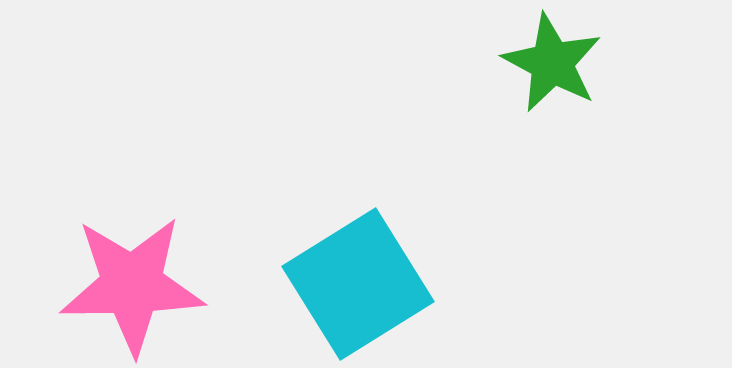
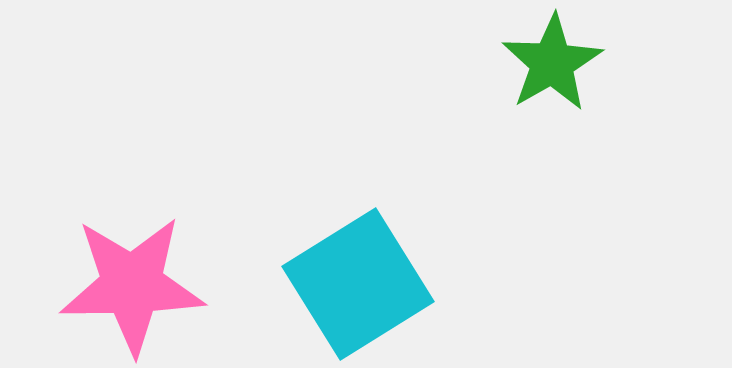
green star: rotated 14 degrees clockwise
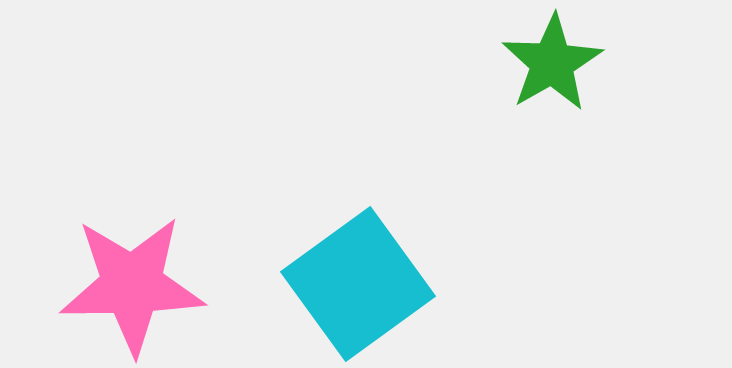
cyan square: rotated 4 degrees counterclockwise
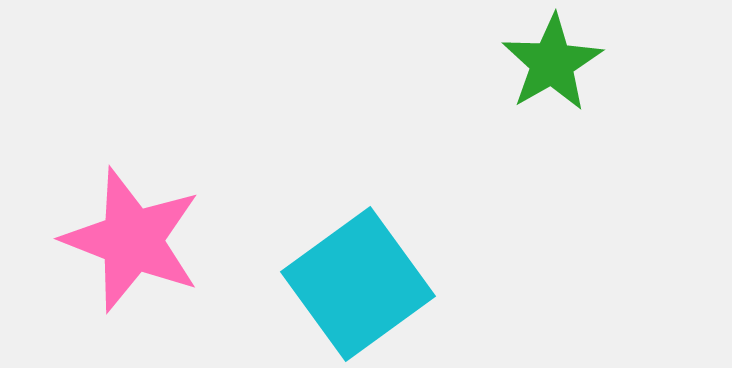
pink star: moved 45 px up; rotated 22 degrees clockwise
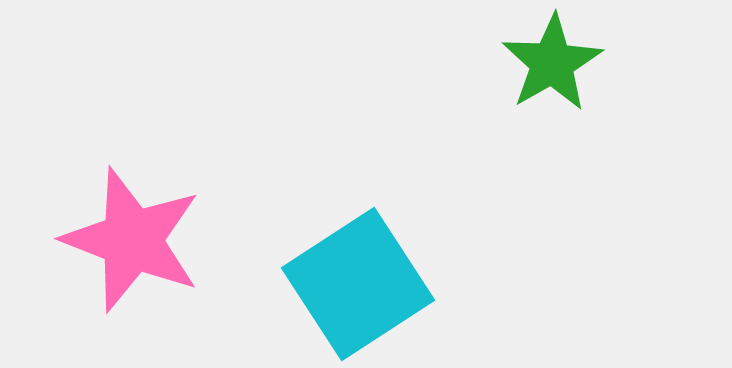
cyan square: rotated 3 degrees clockwise
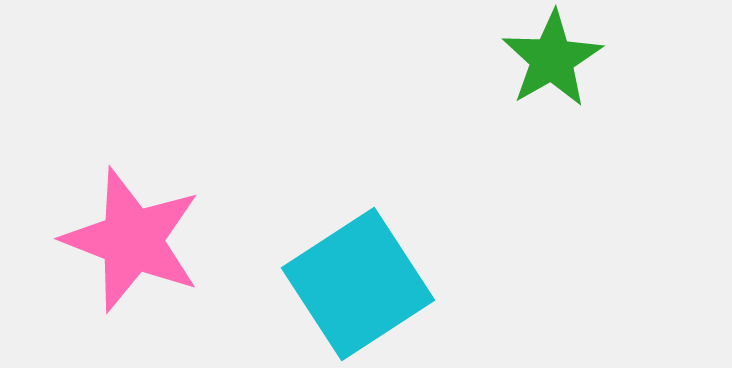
green star: moved 4 px up
